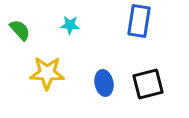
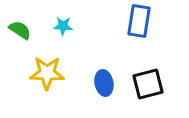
cyan star: moved 7 px left, 1 px down
green semicircle: rotated 15 degrees counterclockwise
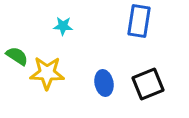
green semicircle: moved 3 px left, 26 px down
black square: rotated 8 degrees counterclockwise
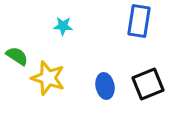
yellow star: moved 1 px right, 5 px down; rotated 16 degrees clockwise
blue ellipse: moved 1 px right, 3 px down
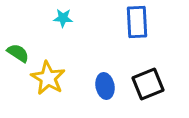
blue rectangle: moved 2 px left, 1 px down; rotated 12 degrees counterclockwise
cyan star: moved 8 px up
green semicircle: moved 1 px right, 3 px up
yellow star: rotated 12 degrees clockwise
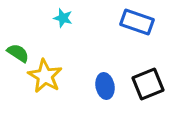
cyan star: rotated 12 degrees clockwise
blue rectangle: rotated 68 degrees counterclockwise
yellow star: moved 3 px left, 2 px up
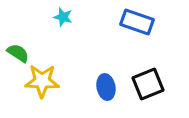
cyan star: moved 1 px up
yellow star: moved 3 px left, 5 px down; rotated 28 degrees counterclockwise
blue ellipse: moved 1 px right, 1 px down
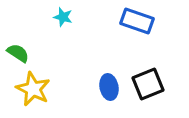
blue rectangle: moved 1 px up
yellow star: moved 9 px left, 8 px down; rotated 24 degrees clockwise
blue ellipse: moved 3 px right
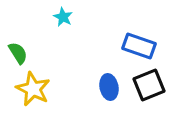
cyan star: rotated 12 degrees clockwise
blue rectangle: moved 2 px right, 25 px down
green semicircle: rotated 25 degrees clockwise
black square: moved 1 px right, 1 px down
